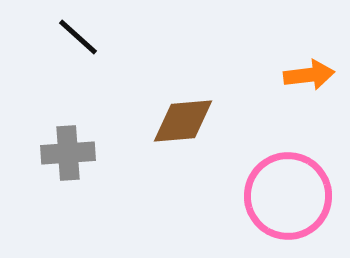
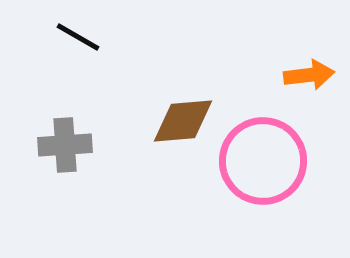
black line: rotated 12 degrees counterclockwise
gray cross: moved 3 px left, 8 px up
pink circle: moved 25 px left, 35 px up
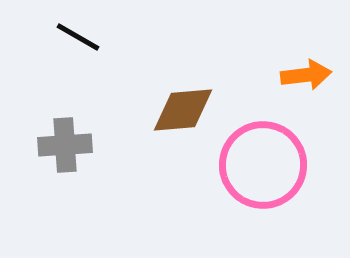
orange arrow: moved 3 px left
brown diamond: moved 11 px up
pink circle: moved 4 px down
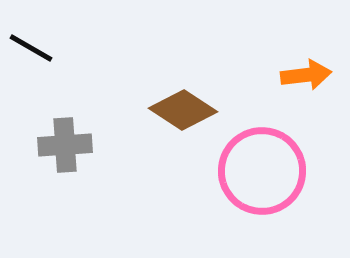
black line: moved 47 px left, 11 px down
brown diamond: rotated 38 degrees clockwise
pink circle: moved 1 px left, 6 px down
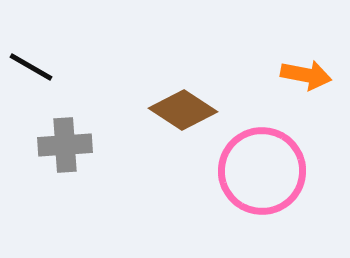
black line: moved 19 px down
orange arrow: rotated 18 degrees clockwise
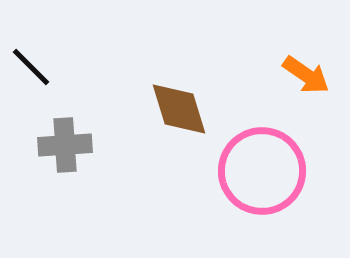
black line: rotated 15 degrees clockwise
orange arrow: rotated 24 degrees clockwise
brown diamond: moved 4 px left, 1 px up; rotated 40 degrees clockwise
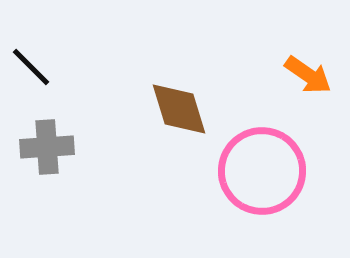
orange arrow: moved 2 px right
gray cross: moved 18 px left, 2 px down
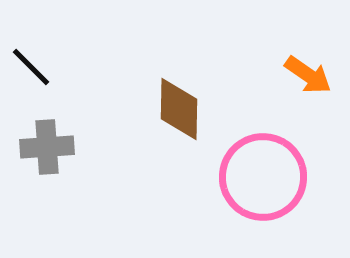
brown diamond: rotated 18 degrees clockwise
pink circle: moved 1 px right, 6 px down
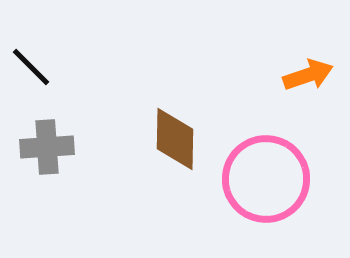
orange arrow: rotated 54 degrees counterclockwise
brown diamond: moved 4 px left, 30 px down
pink circle: moved 3 px right, 2 px down
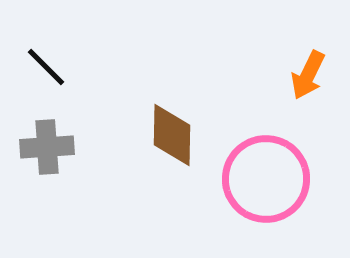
black line: moved 15 px right
orange arrow: rotated 135 degrees clockwise
brown diamond: moved 3 px left, 4 px up
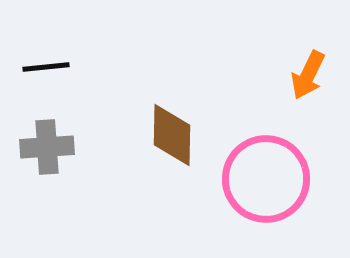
black line: rotated 51 degrees counterclockwise
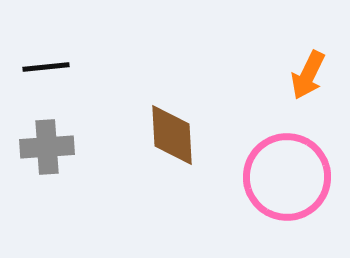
brown diamond: rotated 4 degrees counterclockwise
pink circle: moved 21 px right, 2 px up
